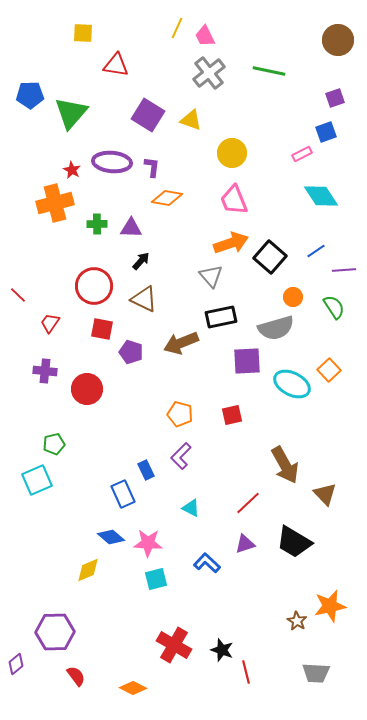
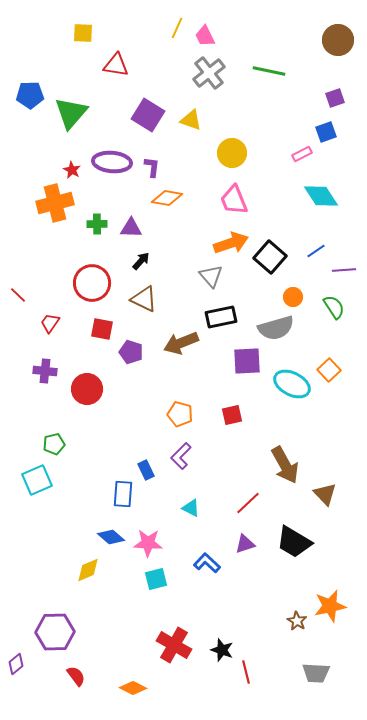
red circle at (94, 286): moved 2 px left, 3 px up
blue rectangle at (123, 494): rotated 28 degrees clockwise
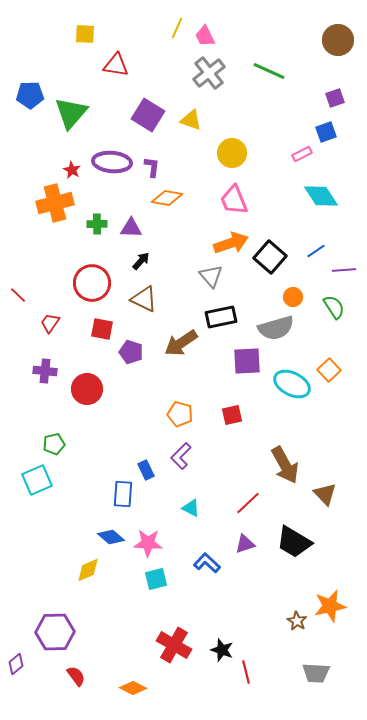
yellow square at (83, 33): moved 2 px right, 1 px down
green line at (269, 71): rotated 12 degrees clockwise
brown arrow at (181, 343): rotated 12 degrees counterclockwise
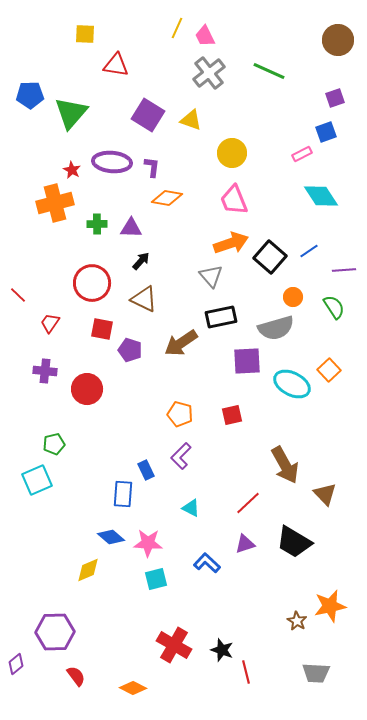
blue line at (316, 251): moved 7 px left
purple pentagon at (131, 352): moved 1 px left, 2 px up
